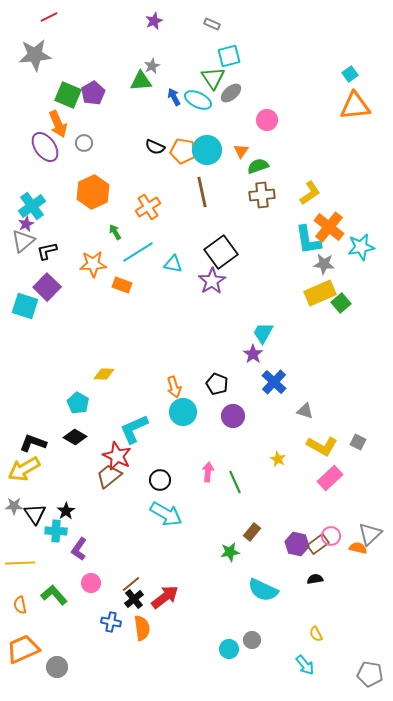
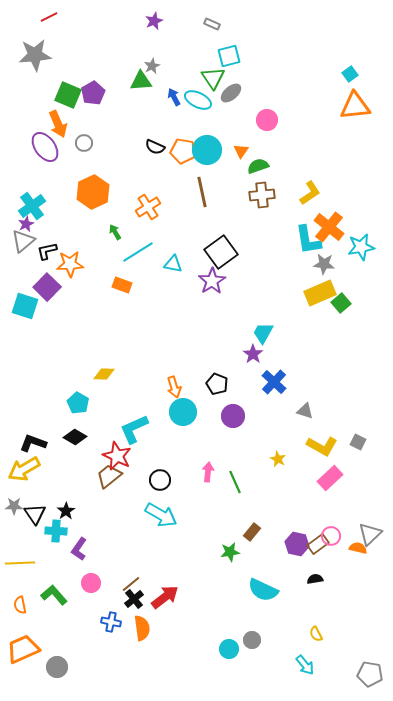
orange star at (93, 264): moved 23 px left
cyan arrow at (166, 514): moved 5 px left, 1 px down
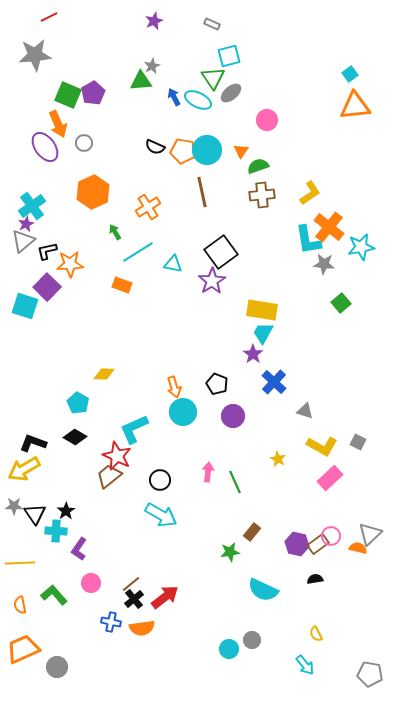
yellow rectangle at (320, 293): moved 58 px left, 17 px down; rotated 32 degrees clockwise
orange semicircle at (142, 628): rotated 90 degrees clockwise
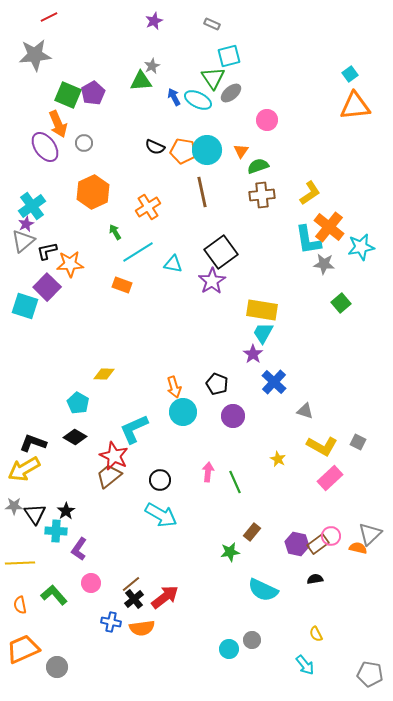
red star at (117, 456): moved 3 px left
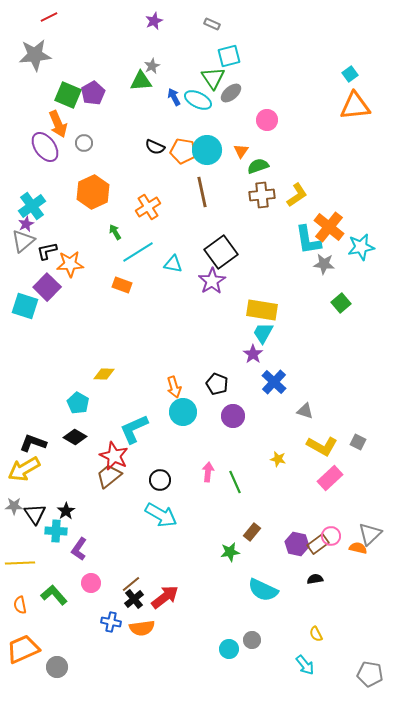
yellow L-shape at (310, 193): moved 13 px left, 2 px down
yellow star at (278, 459): rotated 14 degrees counterclockwise
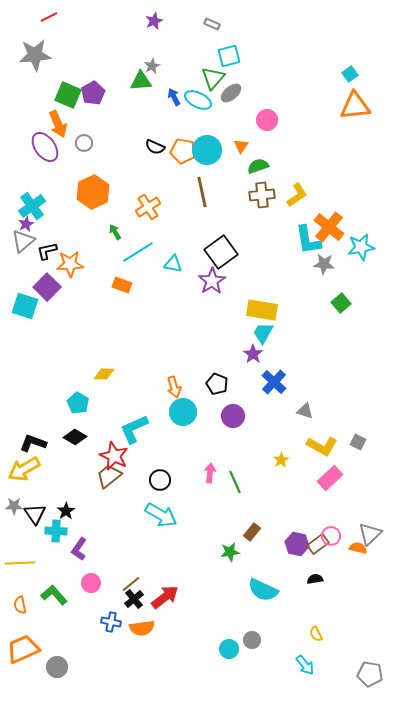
green triangle at (213, 78): rotated 15 degrees clockwise
orange triangle at (241, 151): moved 5 px up
yellow star at (278, 459): moved 3 px right, 1 px down; rotated 28 degrees clockwise
pink arrow at (208, 472): moved 2 px right, 1 px down
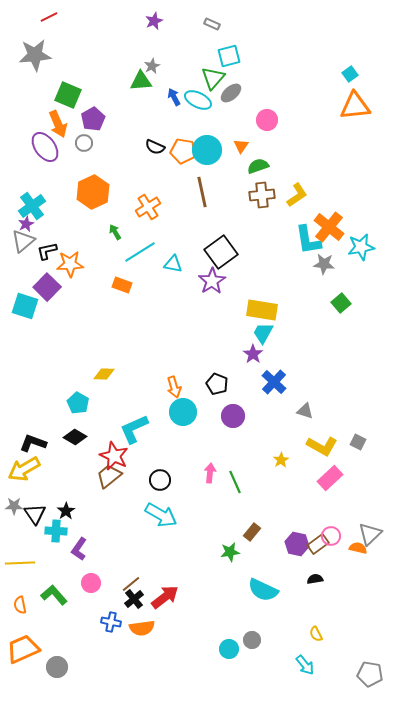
purple pentagon at (93, 93): moved 26 px down
cyan line at (138, 252): moved 2 px right
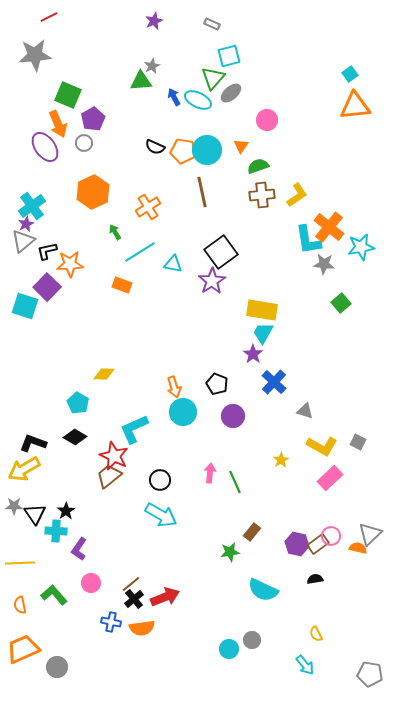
red arrow at (165, 597): rotated 16 degrees clockwise
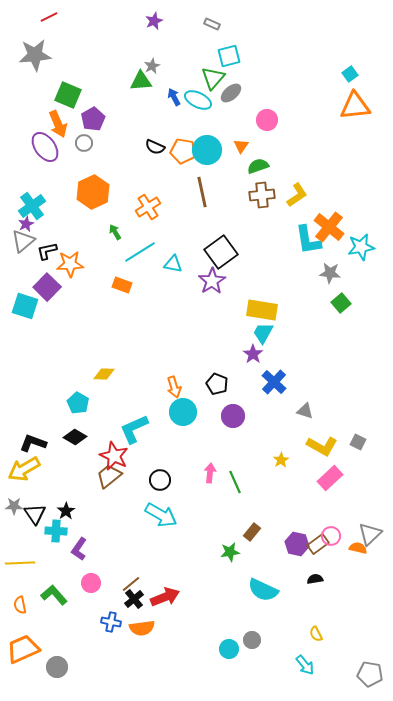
gray star at (324, 264): moved 6 px right, 9 px down
